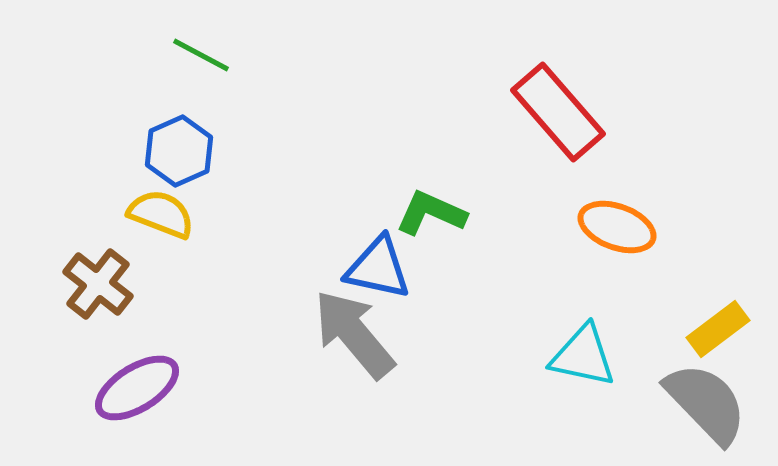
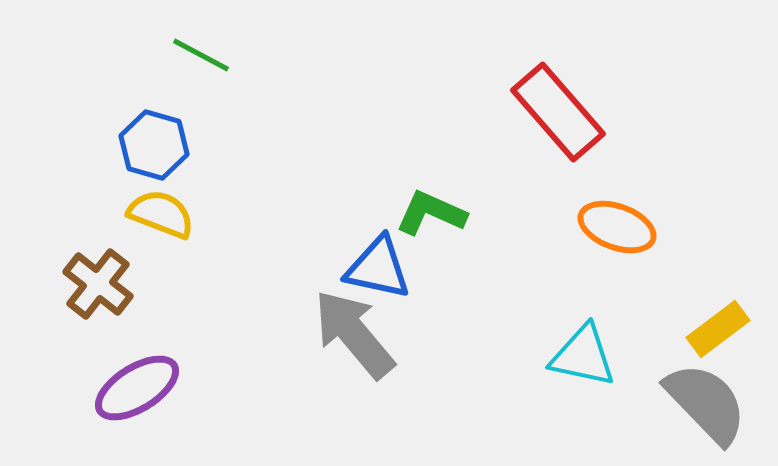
blue hexagon: moved 25 px left, 6 px up; rotated 20 degrees counterclockwise
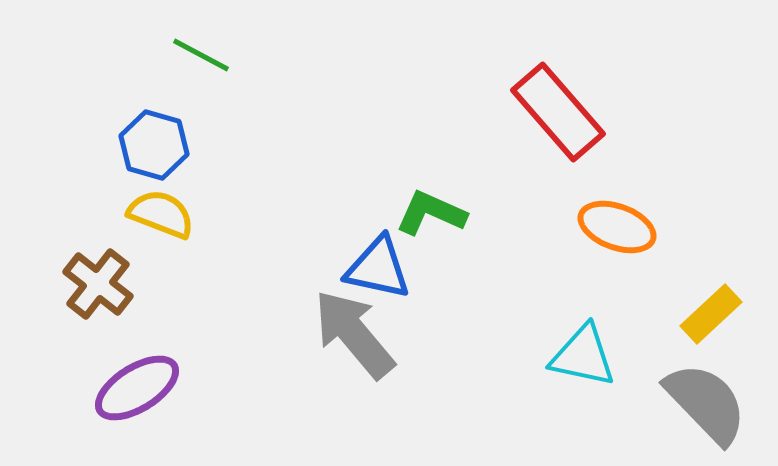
yellow rectangle: moved 7 px left, 15 px up; rotated 6 degrees counterclockwise
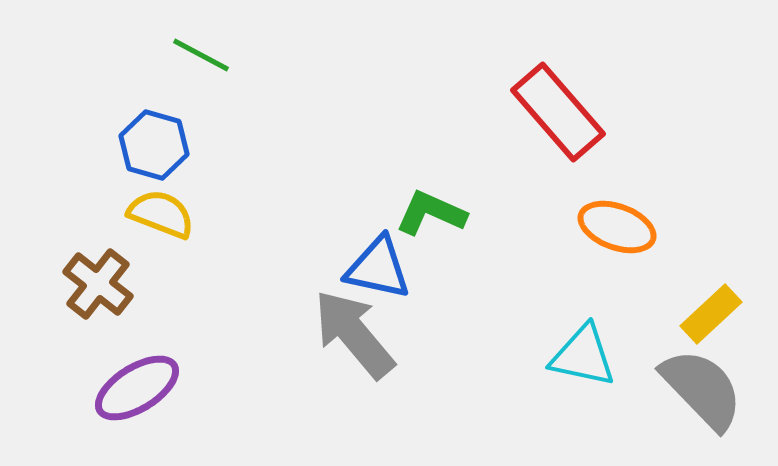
gray semicircle: moved 4 px left, 14 px up
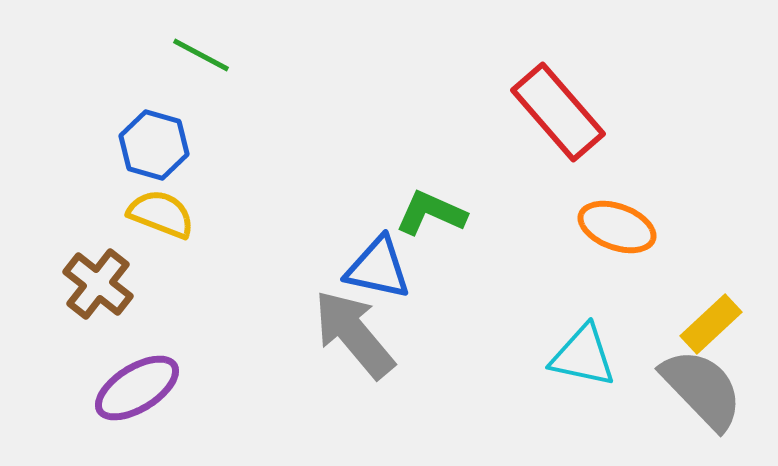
yellow rectangle: moved 10 px down
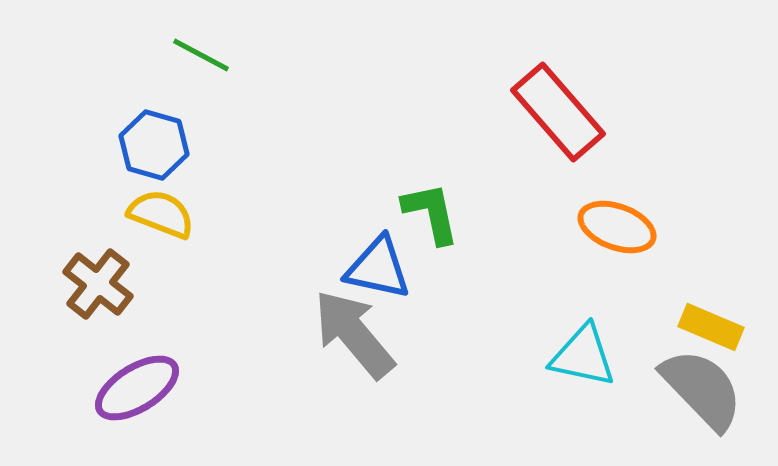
green L-shape: rotated 54 degrees clockwise
yellow rectangle: moved 3 px down; rotated 66 degrees clockwise
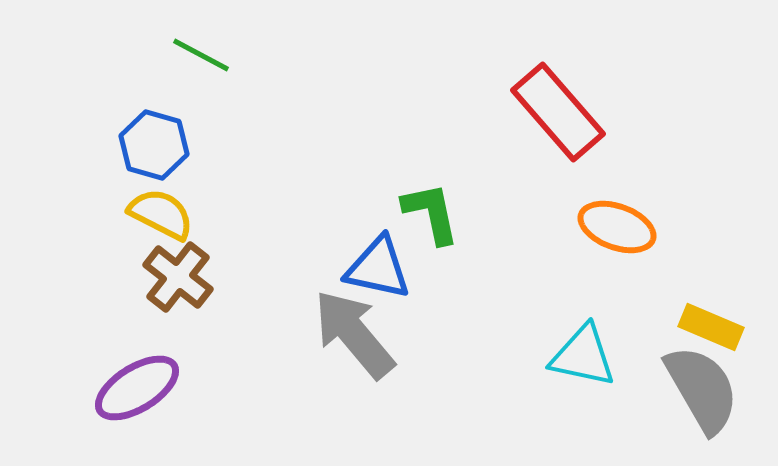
yellow semicircle: rotated 6 degrees clockwise
brown cross: moved 80 px right, 7 px up
gray semicircle: rotated 14 degrees clockwise
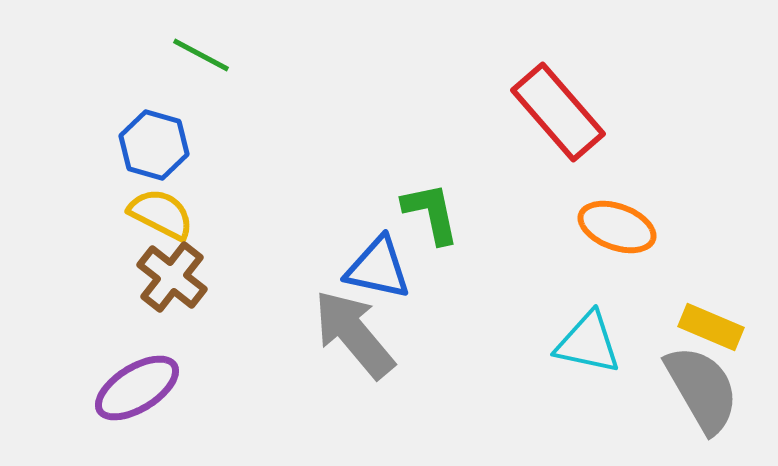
brown cross: moved 6 px left
cyan triangle: moved 5 px right, 13 px up
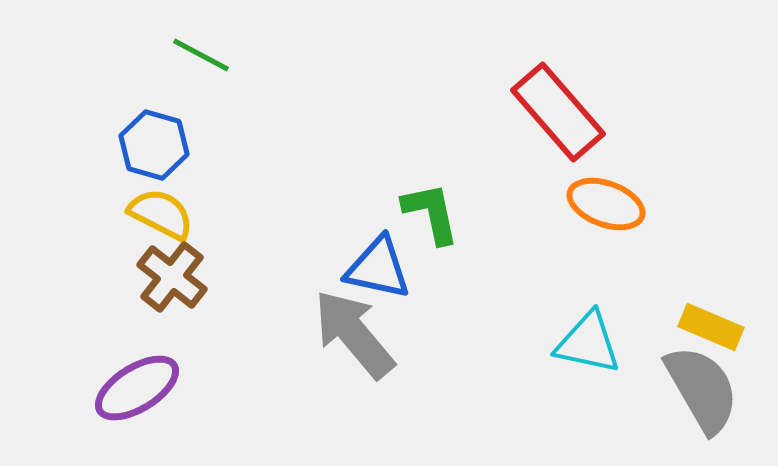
orange ellipse: moved 11 px left, 23 px up
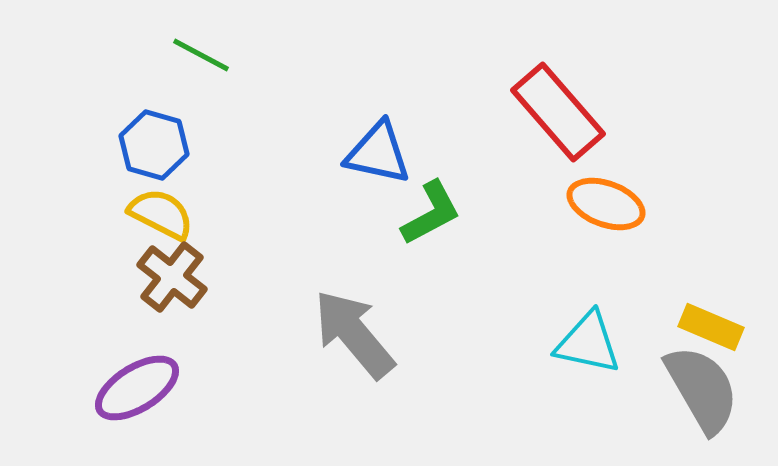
green L-shape: rotated 74 degrees clockwise
blue triangle: moved 115 px up
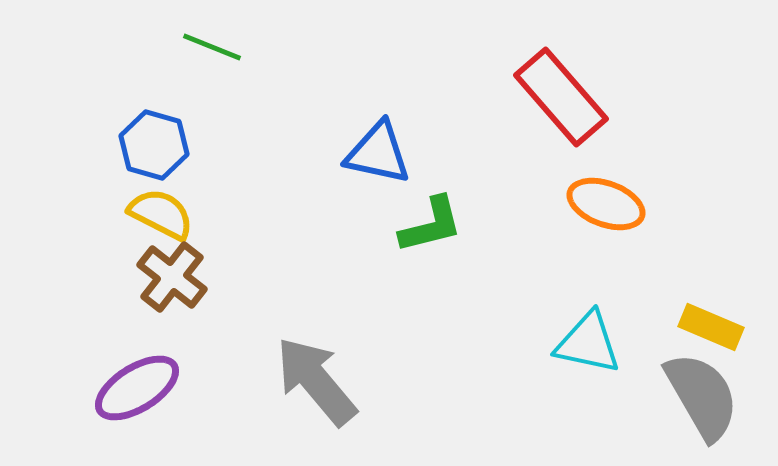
green line: moved 11 px right, 8 px up; rotated 6 degrees counterclockwise
red rectangle: moved 3 px right, 15 px up
green L-shape: moved 12 px down; rotated 14 degrees clockwise
gray arrow: moved 38 px left, 47 px down
gray semicircle: moved 7 px down
